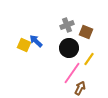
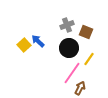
blue arrow: moved 2 px right
yellow square: rotated 24 degrees clockwise
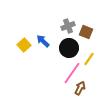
gray cross: moved 1 px right, 1 px down
blue arrow: moved 5 px right
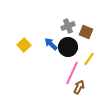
blue arrow: moved 8 px right, 3 px down
black circle: moved 1 px left, 1 px up
pink line: rotated 10 degrees counterclockwise
brown arrow: moved 1 px left, 1 px up
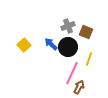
yellow line: rotated 16 degrees counterclockwise
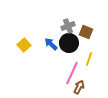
black circle: moved 1 px right, 4 px up
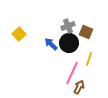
yellow square: moved 5 px left, 11 px up
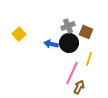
blue arrow: rotated 32 degrees counterclockwise
